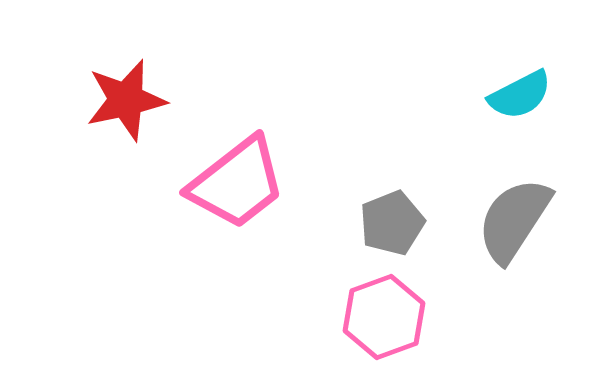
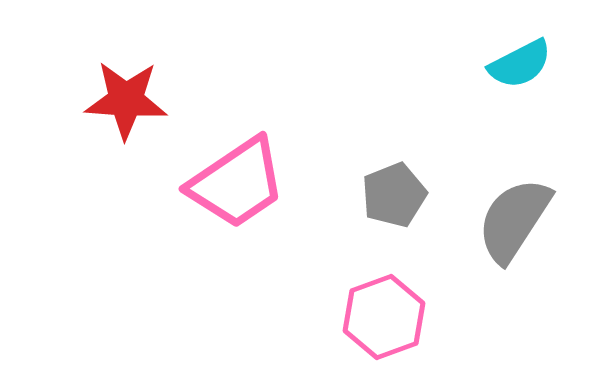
cyan semicircle: moved 31 px up
red star: rotated 16 degrees clockwise
pink trapezoid: rotated 4 degrees clockwise
gray pentagon: moved 2 px right, 28 px up
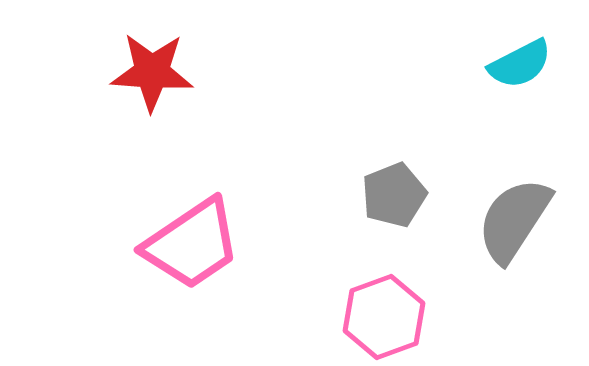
red star: moved 26 px right, 28 px up
pink trapezoid: moved 45 px left, 61 px down
